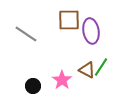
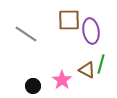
green line: moved 3 px up; rotated 18 degrees counterclockwise
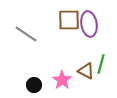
purple ellipse: moved 2 px left, 7 px up
brown triangle: moved 1 px left, 1 px down
black circle: moved 1 px right, 1 px up
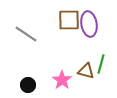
brown triangle: rotated 12 degrees counterclockwise
black circle: moved 6 px left
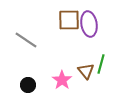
gray line: moved 6 px down
brown triangle: rotated 36 degrees clockwise
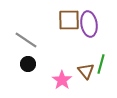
black circle: moved 21 px up
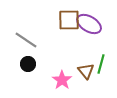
purple ellipse: rotated 50 degrees counterclockwise
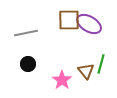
gray line: moved 7 px up; rotated 45 degrees counterclockwise
